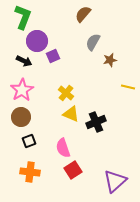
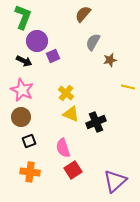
pink star: rotated 15 degrees counterclockwise
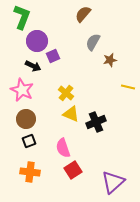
green L-shape: moved 1 px left
black arrow: moved 9 px right, 5 px down
brown circle: moved 5 px right, 2 px down
purple triangle: moved 2 px left, 1 px down
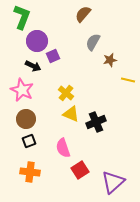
yellow line: moved 7 px up
red square: moved 7 px right
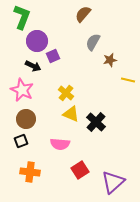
black cross: rotated 24 degrees counterclockwise
black square: moved 8 px left
pink semicircle: moved 3 px left, 4 px up; rotated 66 degrees counterclockwise
